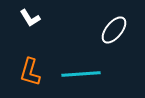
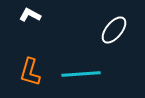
white L-shape: moved 3 px up; rotated 150 degrees clockwise
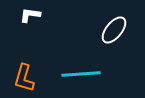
white L-shape: rotated 20 degrees counterclockwise
orange L-shape: moved 6 px left, 6 px down
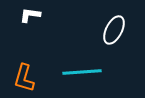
white ellipse: rotated 12 degrees counterclockwise
cyan line: moved 1 px right, 2 px up
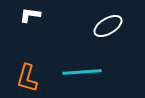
white ellipse: moved 6 px left, 4 px up; rotated 32 degrees clockwise
orange L-shape: moved 3 px right
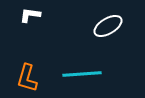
cyan line: moved 2 px down
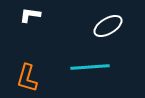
cyan line: moved 8 px right, 7 px up
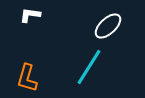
white ellipse: rotated 12 degrees counterclockwise
cyan line: moved 1 px left; rotated 54 degrees counterclockwise
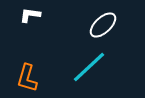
white ellipse: moved 5 px left, 1 px up
cyan line: rotated 15 degrees clockwise
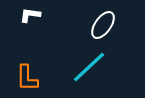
white ellipse: rotated 12 degrees counterclockwise
orange L-shape: rotated 16 degrees counterclockwise
